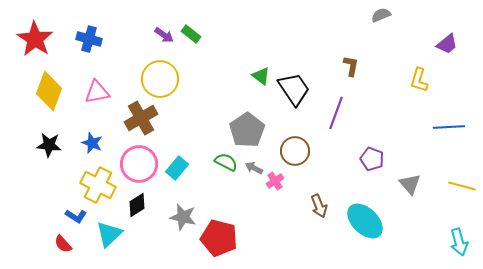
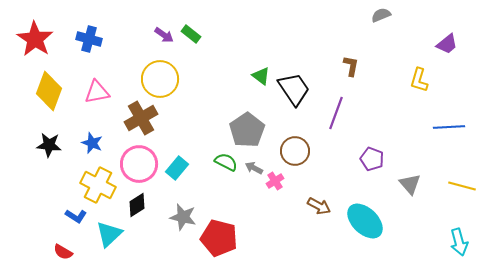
brown arrow: rotated 40 degrees counterclockwise
red semicircle: moved 8 px down; rotated 18 degrees counterclockwise
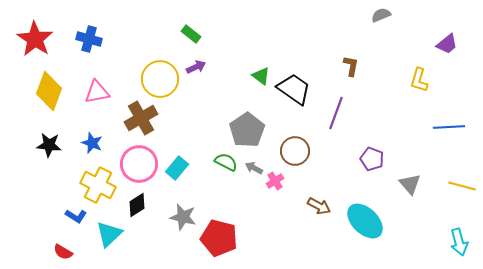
purple arrow: moved 32 px right, 32 px down; rotated 60 degrees counterclockwise
black trapezoid: rotated 21 degrees counterclockwise
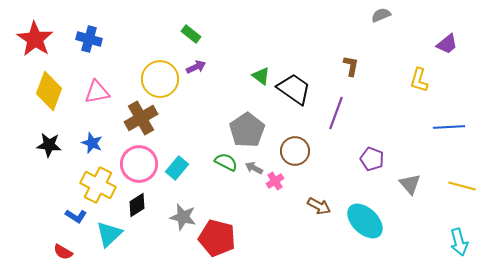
red pentagon: moved 2 px left
